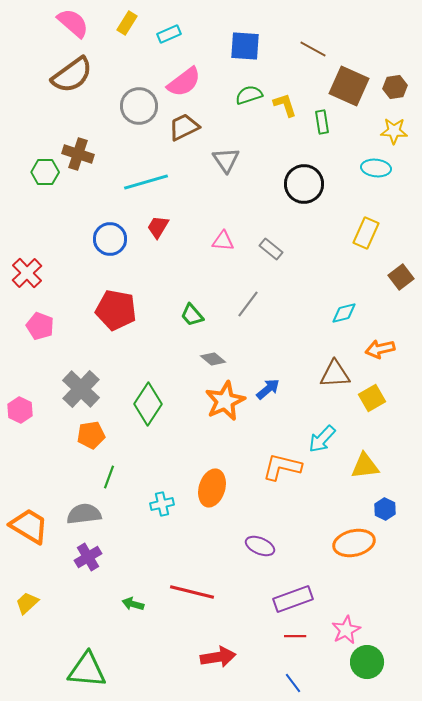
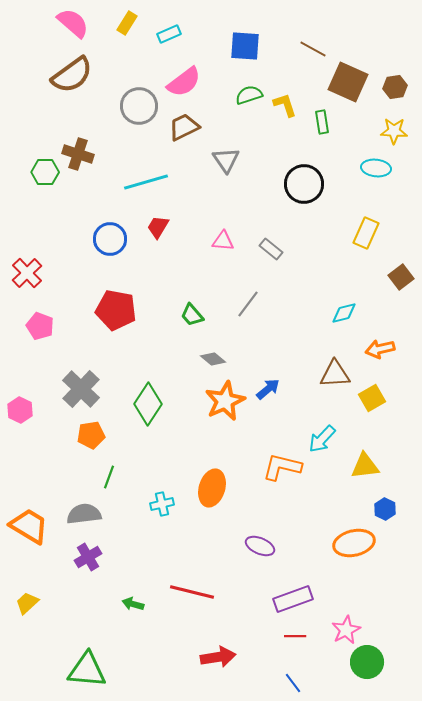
brown square at (349, 86): moved 1 px left, 4 px up
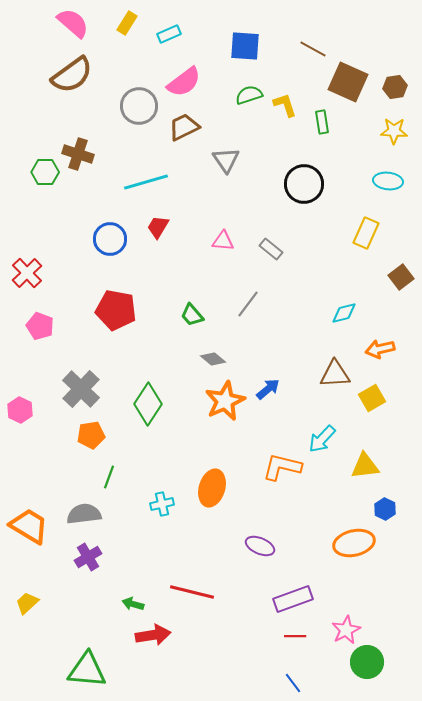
cyan ellipse at (376, 168): moved 12 px right, 13 px down
red arrow at (218, 657): moved 65 px left, 22 px up
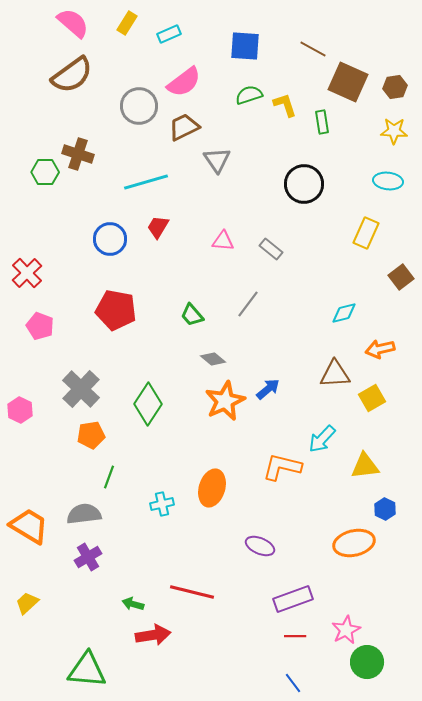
gray triangle at (226, 160): moved 9 px left
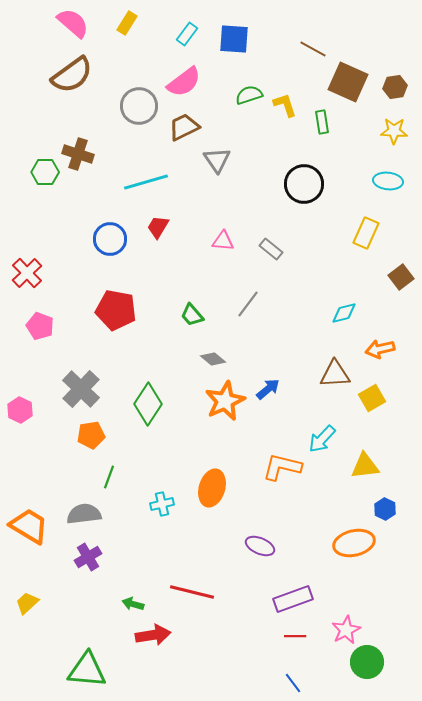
cyan rectangle at (169, 34): moved 18 px right; rotated 30 degrees counterclockwise
blue square at (245, 46): moved 11 px left, 7 px up
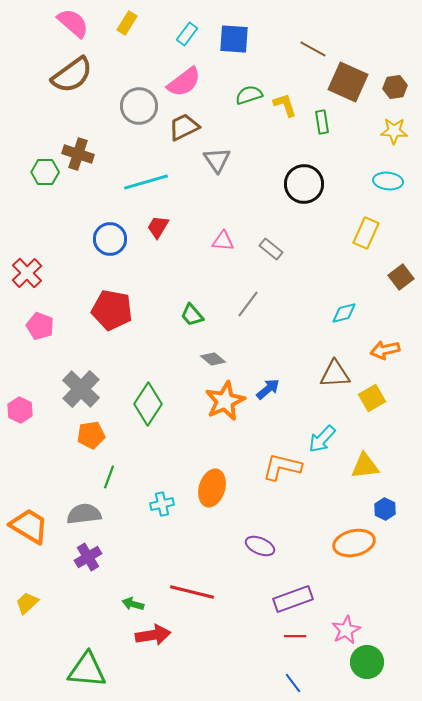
red pentagon at (116, 310): moved 4 px left
orange arrow at (380, 349): moved 5 px right, 1 px down
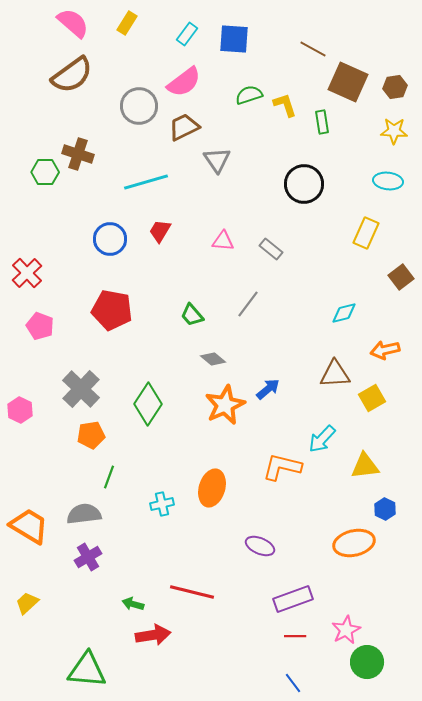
red trapezoid at (158, 227): moved 2 px right, 4 px down
orange star at (225, 401): moved 4 px down
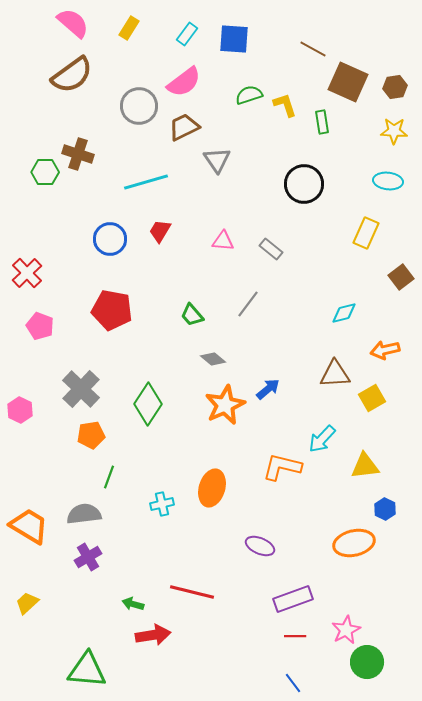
yellow rectangle at (127, 23): moved 2 px right, 5 px down
